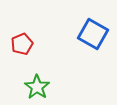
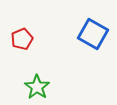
red pentagon: moved 5 px up
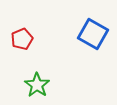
green star: moved 2 px up
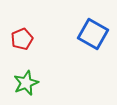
green star: moved 11 px left, 2 px up; rotated 15 degrees clockwise
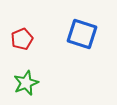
blue square: moved 11 px left; rotated 12 degrees counterclockwise
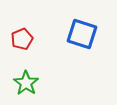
green star: rotated 15 degrees counterclockwise
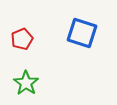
blue square: moved 1 px up
